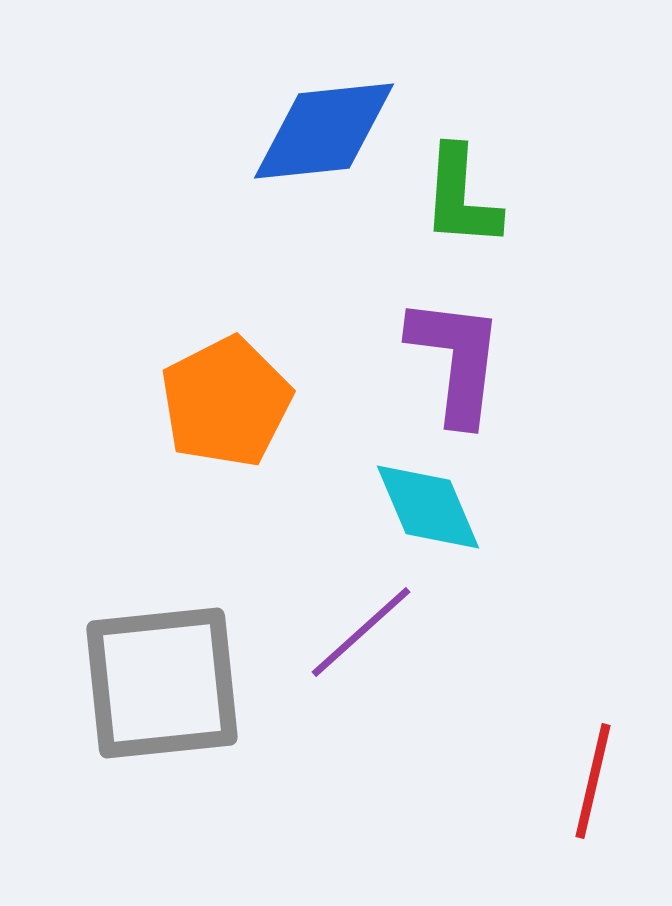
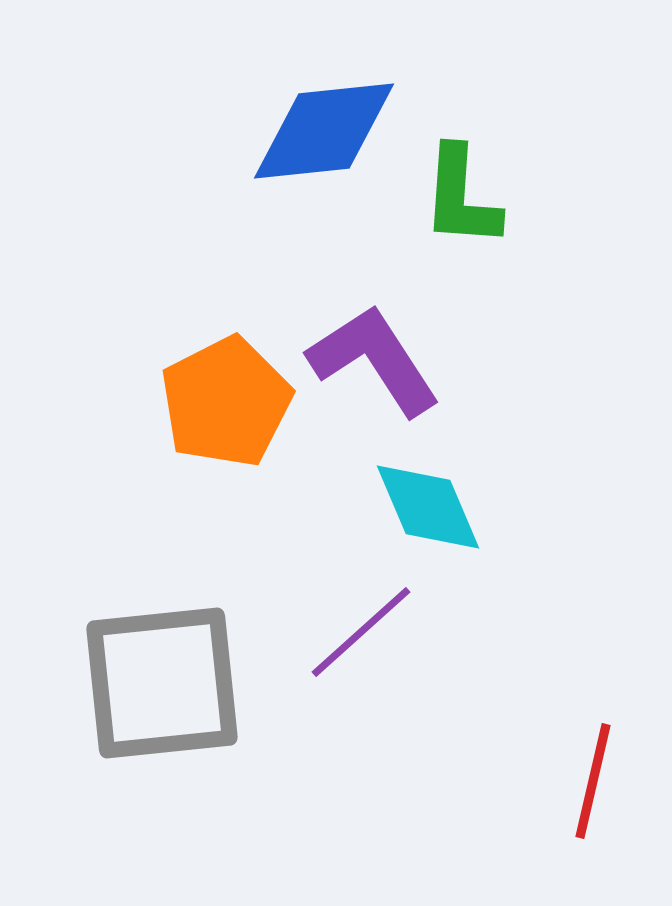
purple L-shape: moved 82 px left; rotated 40 degrees counterclockwise
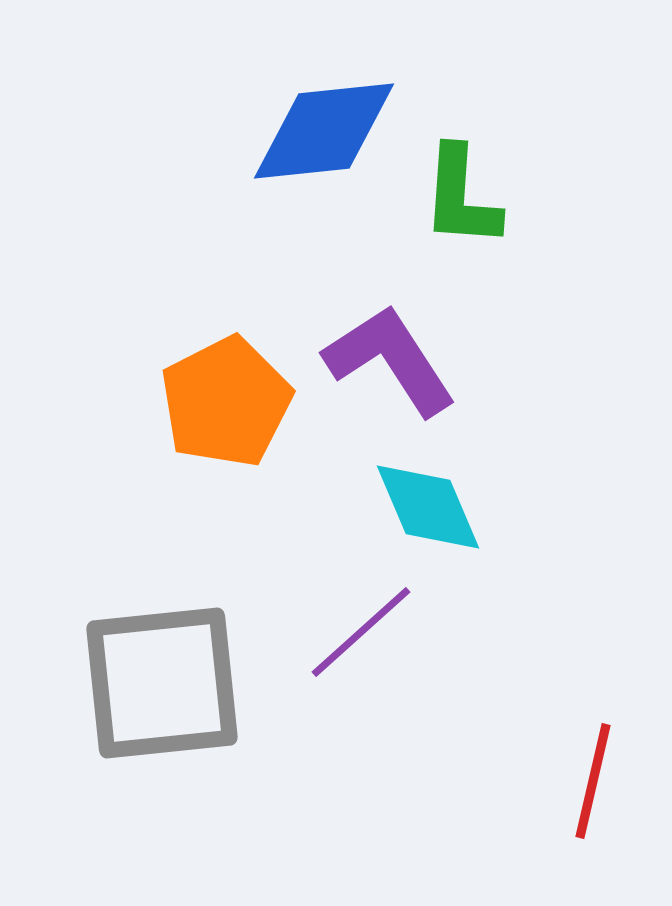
purple L-shape: moved 16 px right
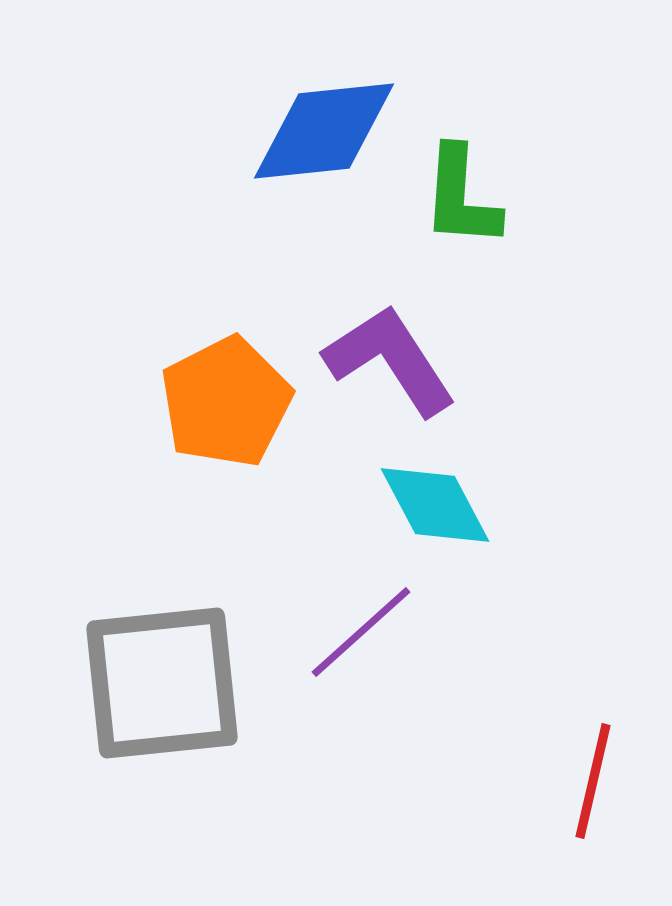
cyan diamond: moved 7 px right, 2 px up; rotated 5 degrees counterclockwise
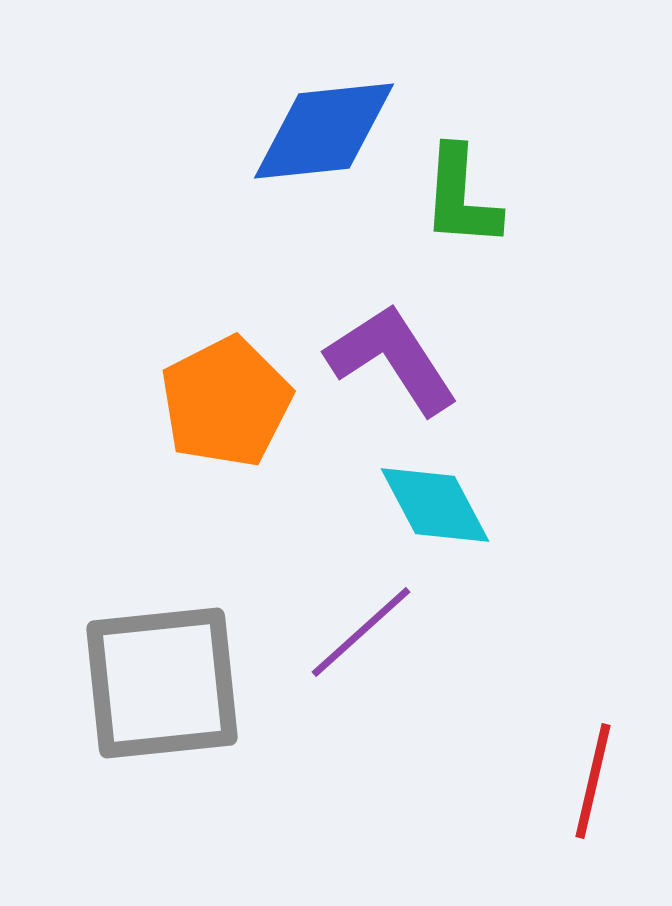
purple L-shape: moved 2 px right, 1 px up
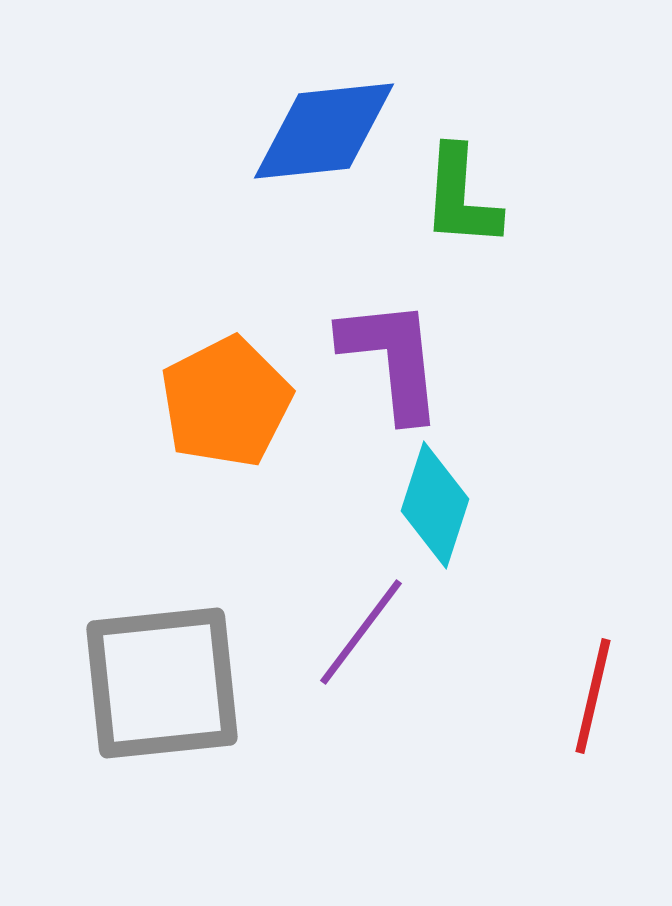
purple L-shape: rotated 27 degrees clockwise
cyan diamond: rotated 46 degrees clockwise
purple line: rotated 11 degrees counterclockwise
red line: moved 85 px up
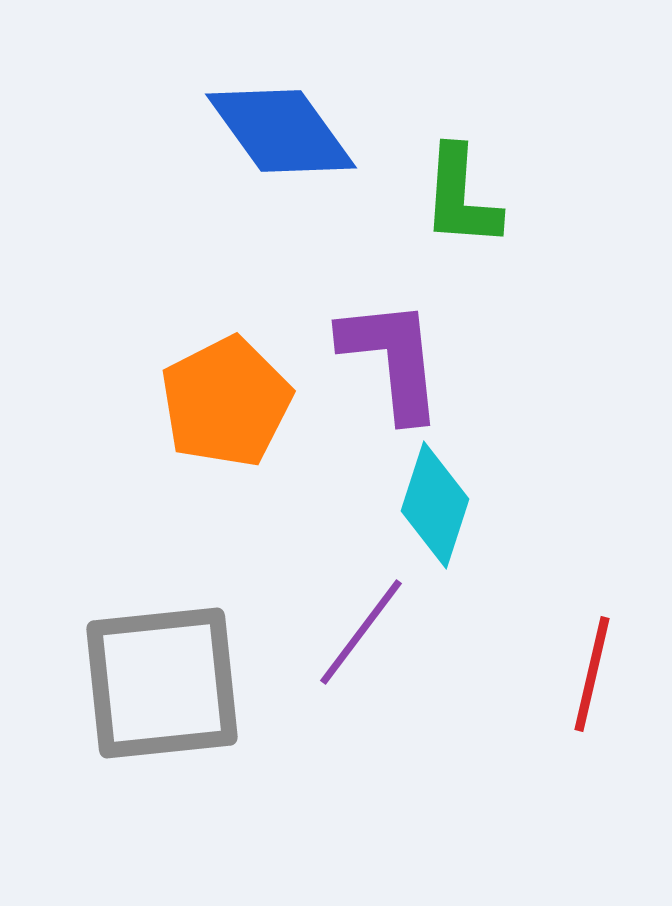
blue diamond: moved 43 px left; rotated 60 degrees clockwise
red line: moved 1 px left, 22 px up
